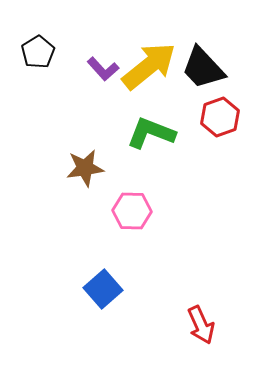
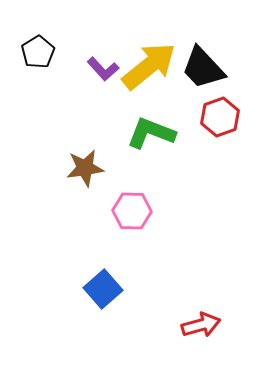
red arrow: rotated 81 degrees counterclockwise
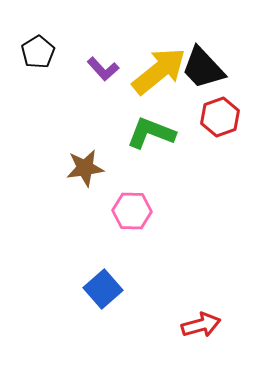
yellow arrow: moved 10 px right, 5 px down
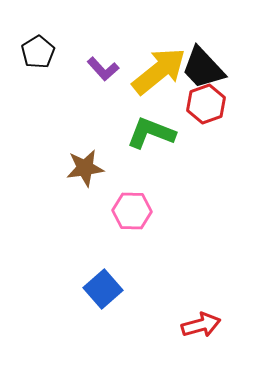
red hexagon: moved 14 px left, 13 px up
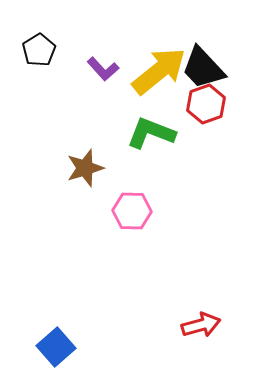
black pentagon: moved 1 px right, 2 px up
brown star: rotated 9 degrees counterclockwise
blue square: moved 47 px left, 58 px down
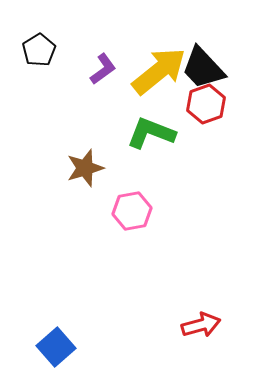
purple L-shape: rotated 84 degrees counterclockwise
pink hexagon: rotated 12 degrees counterclockwise
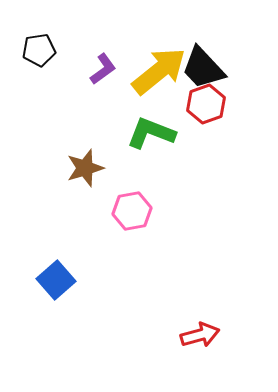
black pentagon: rotated 24 degrees clockwise
red arrow: moved 1 px left, 10 px down
blue square: moved 67 px up
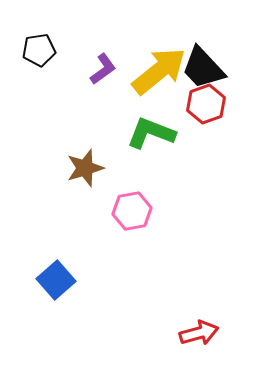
red arrow: moved 1 px left, 2 px up
